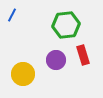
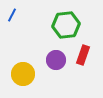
red rectangle: rotated 36 degrees clockwise
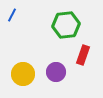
purple circle: moved 12 px down
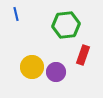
blue line: moved 4 px right, 1 px up; rotated 40 degrees counterclockwise
yellow circle: moved 9 px right, 7 px up
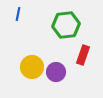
blue line: moved 2 px right; rotated 24 degrees clockwise
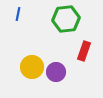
green hexagon: moved 6 px up
red rectangle: moved 1 px right, 4 px up
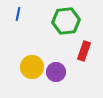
green hexagon: moved 2 px down
